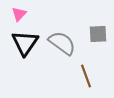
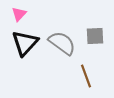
gray square: moved 3 px left, 2 px down
black triangle: rotated 8 degrees clockwise
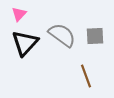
gray semicircle: moved 8 px up
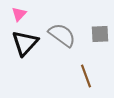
gray square: moved 5 px right, 2 px up
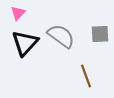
pink triangle: moved 1 px left, 1 px up
gray semicircle: moved 1 px left, 1 px down
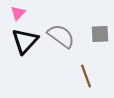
black triangle: moved 2 px up
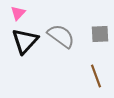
brown line: moved 10 px right
